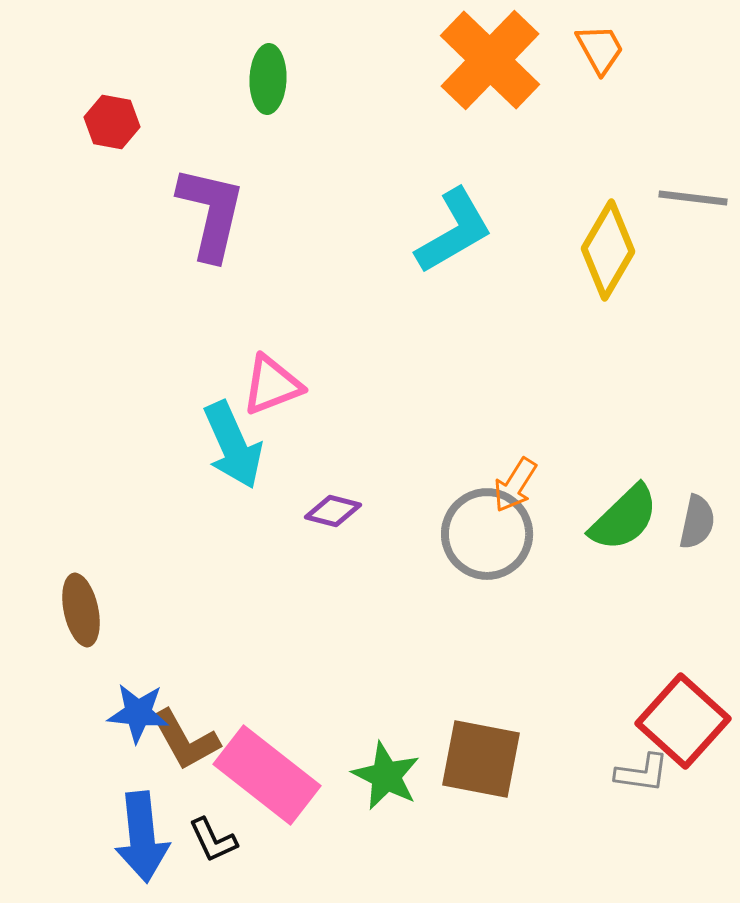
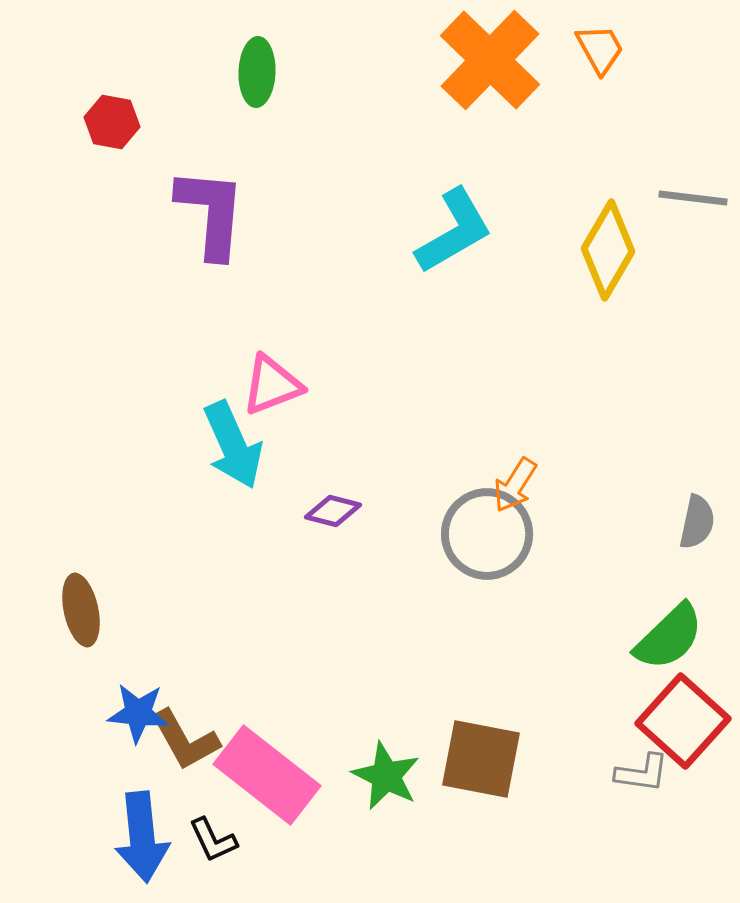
green ellipse: moved 11 px left, 7 px up
purple L-shape: rotated 8 degrees counterclockwise
green semicircle: moved 45 px right, 119 px down
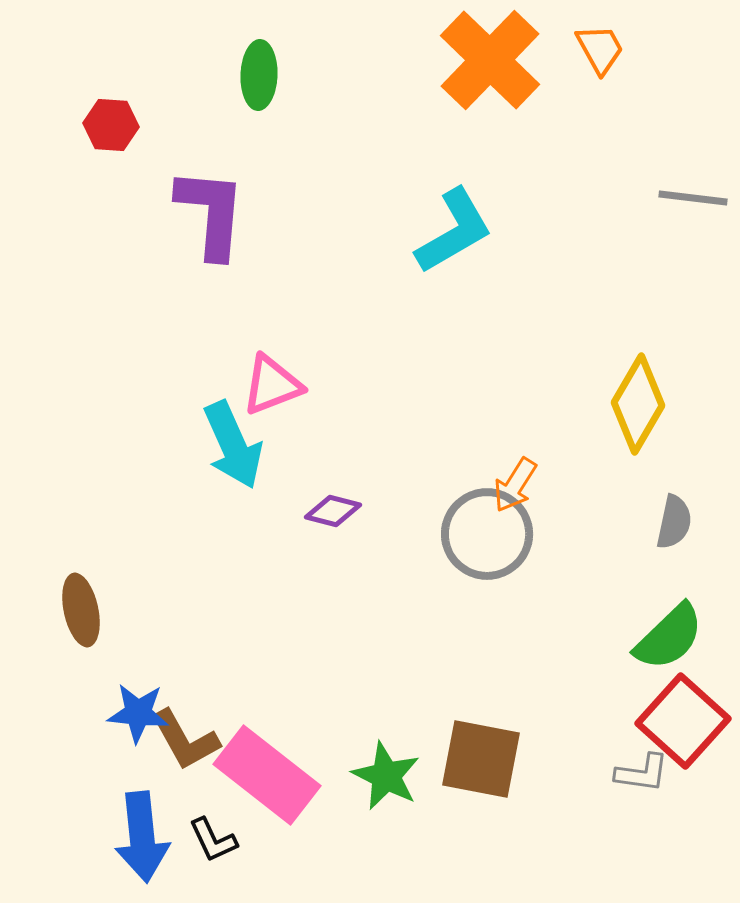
green ellipse: moved 2 px right, 3 px down
red hexagon: moved 1 px left, 3 px down; rotated 6 degrees counterclockwise
yellow diamond: moved 30 px right, 154 px down
gray semicircle: moved 23 px left
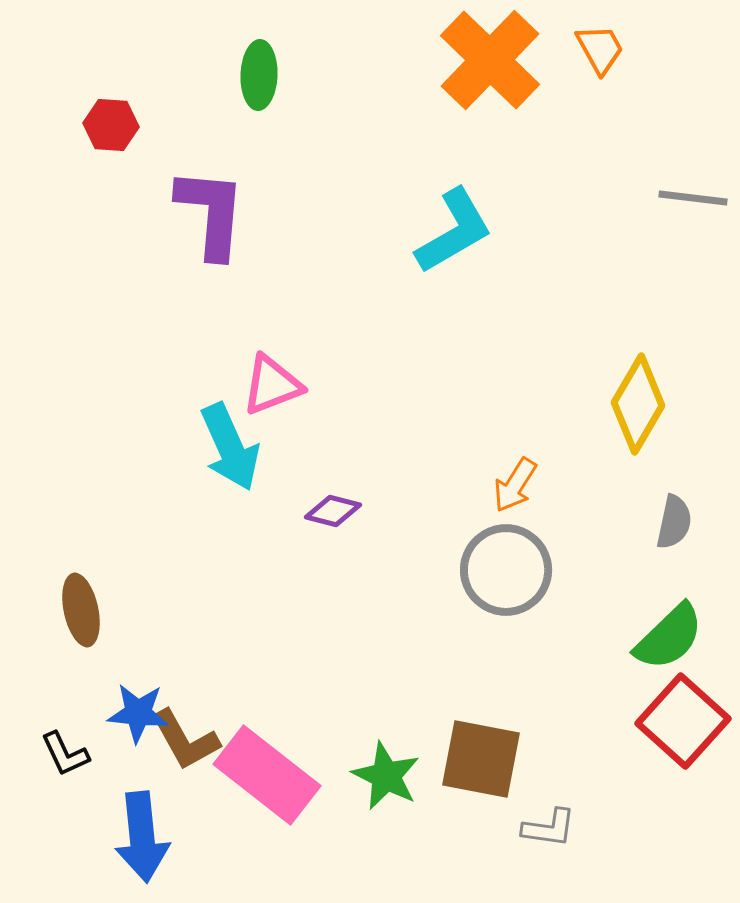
cyan arrow: moved 3 px left, 2 px down
gray circle: moved 19 px right, 36 px down
gray L-shape: moved 93 px left, 55 px down
black L-shape: moved 148 px left, 86 px up
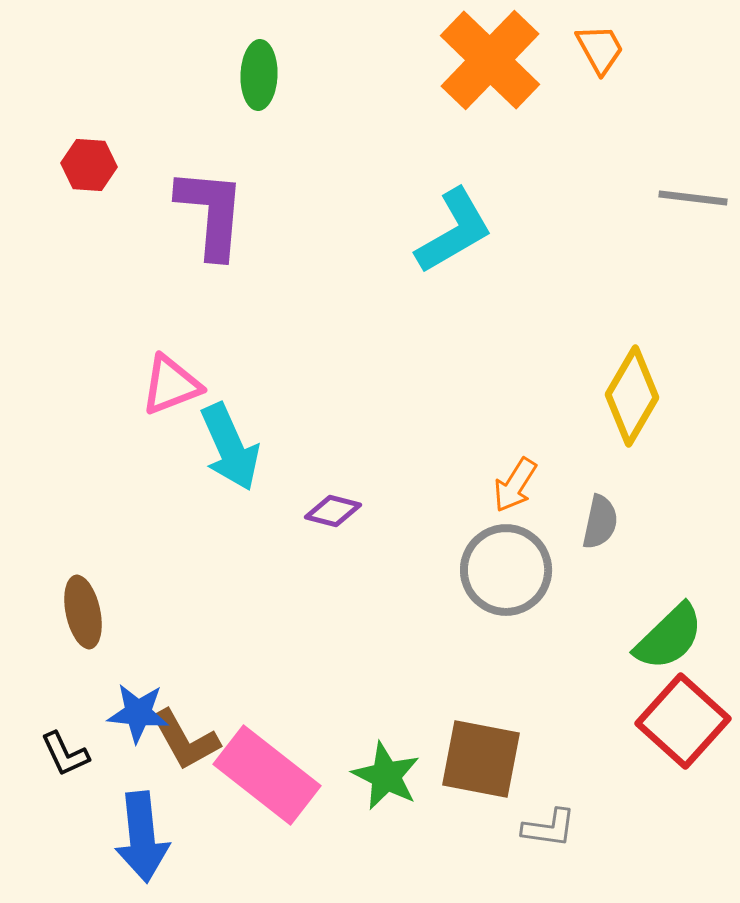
red hexagon: moved 22 px left, 40 px down
pink triangle: moved 101 px left
yellow diamond: moved 6 px left, 8 px up
gray semicircle: moved 74 px left
brown ellipse: moved 2 px right, 2 px down
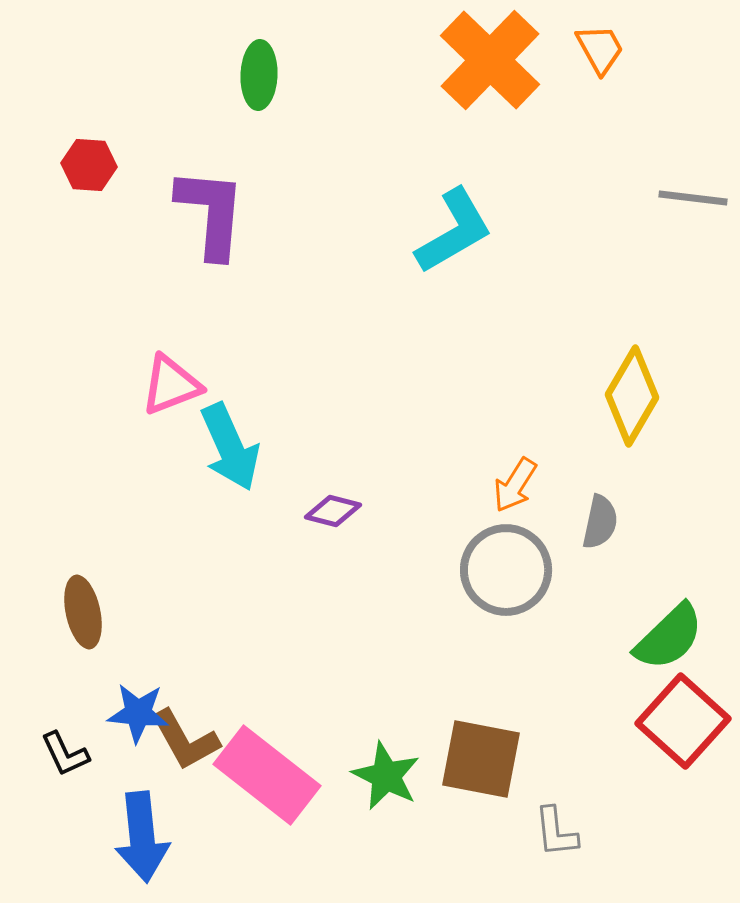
gray L-shape: moved 7 px right, 4 px down; rotated 76 degrees clockwise
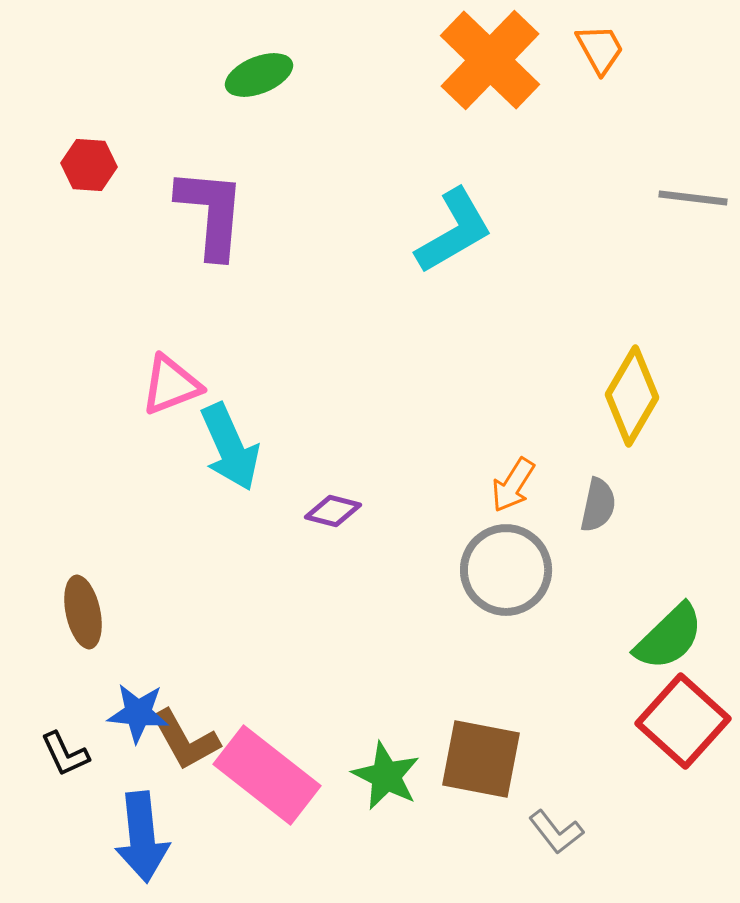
green ellipse: rotated 66 degrees clockwise
orange arrow: moved 2 px left
gray semicircle: moved 2 px left, 17 px up
gray L-shape: rotated 32 degrees counterclockwise
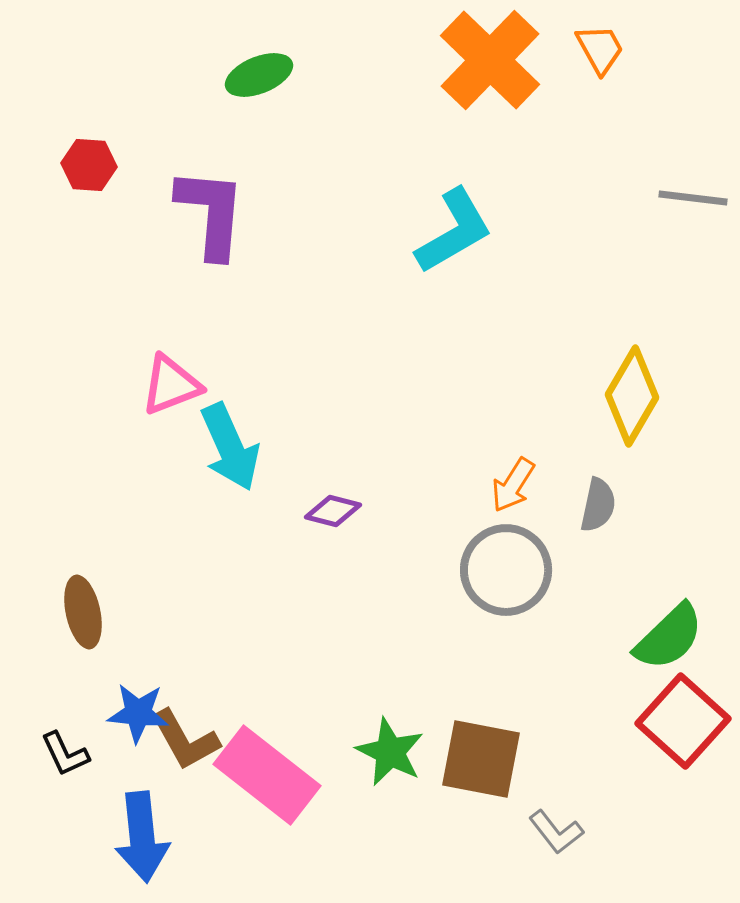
green star: moved 4 px right, 24 px up
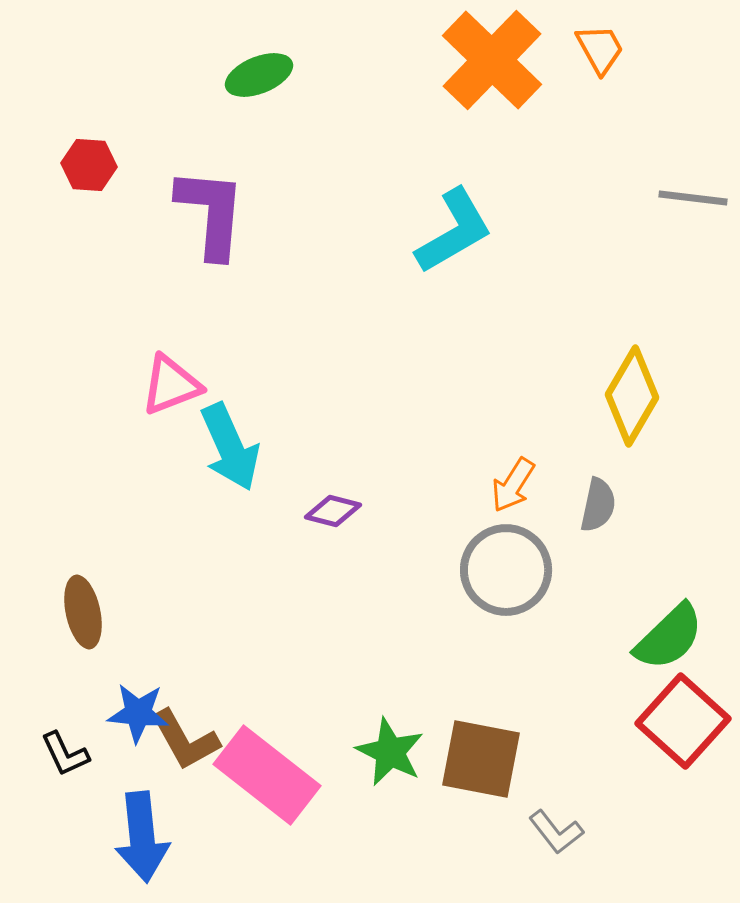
orange cross: moved 2 px right
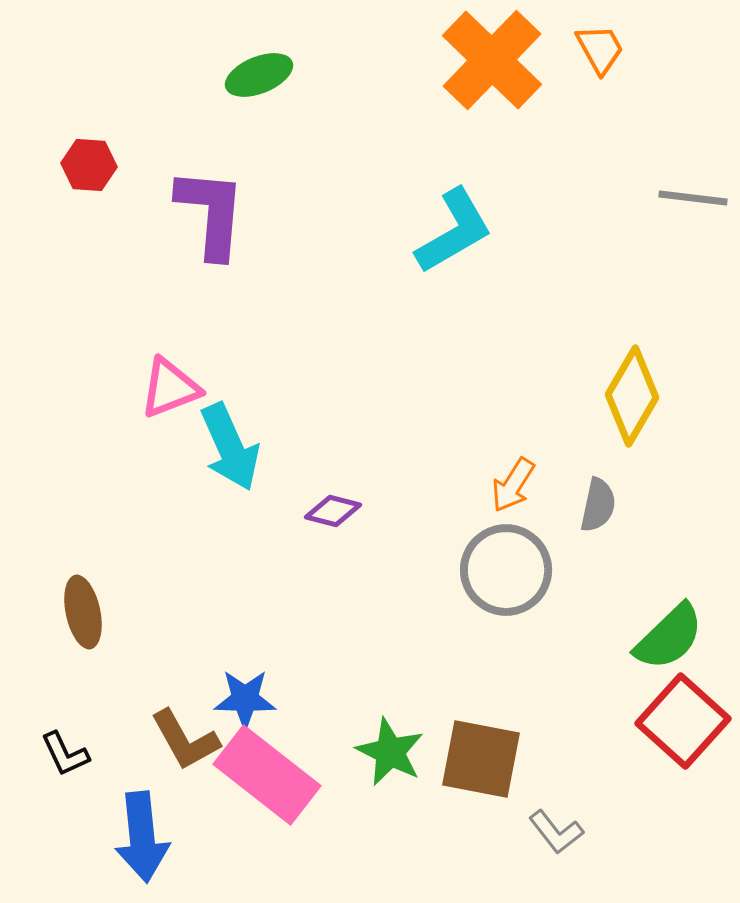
pink triangle: moved 1 px left, 3 px down
blue star: moved 107 px right, 14 px up; rotated 4 degrees counterclockwise
